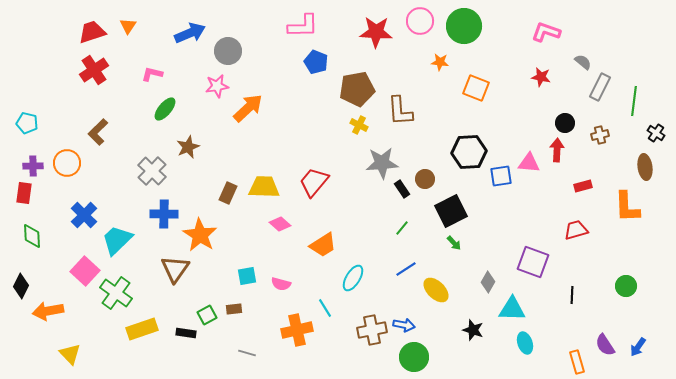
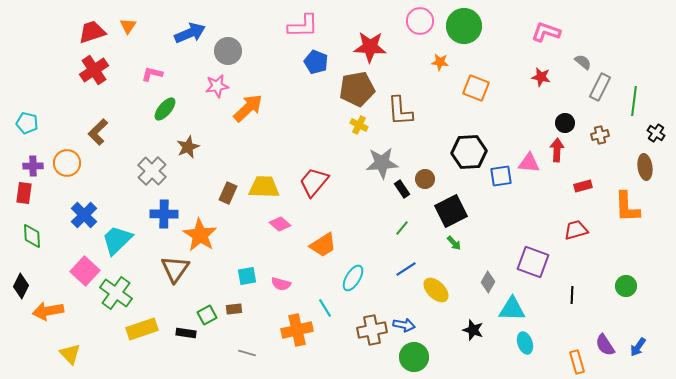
red star at (376, 32): moved 6 px left, 15 px down
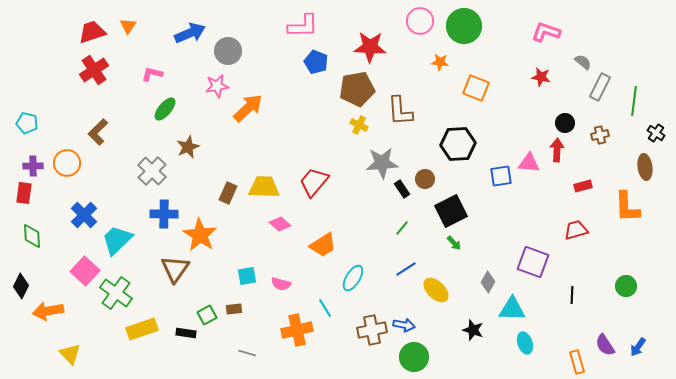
black hexagon at (469, 152): moved 11 px left, 8 px up
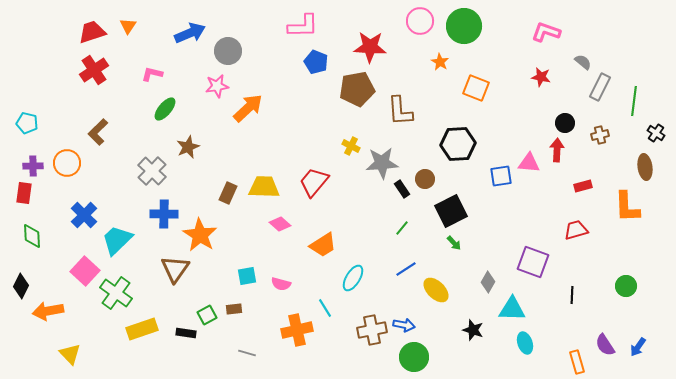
orange star at (440, 62): rotated 24 degrees clockwise
yellow cross at (359, 125): moved 8 px left, 21 px down
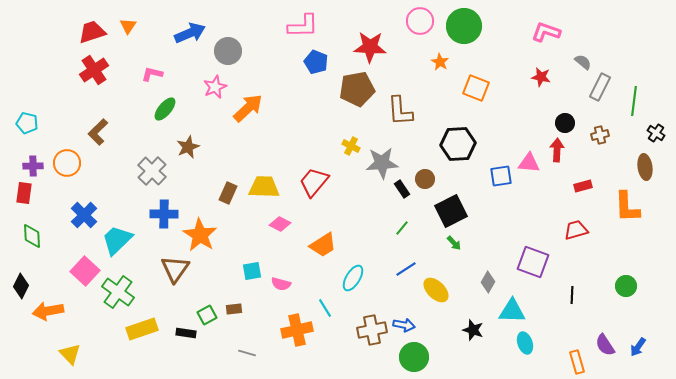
pink star at (217, 86): moved 2 px left, 1 px down; rotated 15 degrees counterclockwise
pink diamond at (280, 224): rotated 15 degrees counterclockwise
cyan square at (247, 276): moved 5 px right, 5 px up
green cross at (116, 293): moved 2 px right, 1 px up
cyan triangle at (512, 309): moved 2 px down
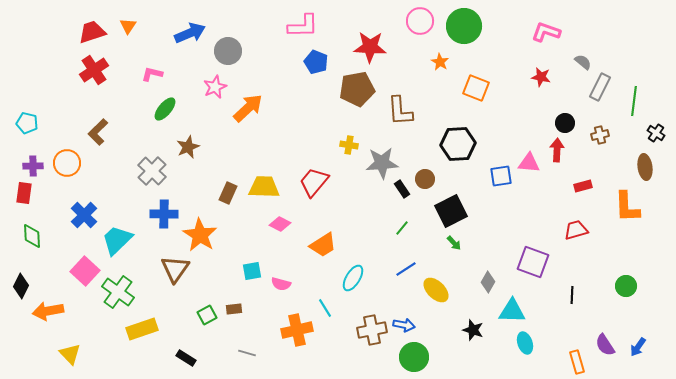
yellow cross at (351, 146): moved 2 px left, 1 px up; rotated 18 degrees counterclockwise
black rectangle at (186, 333): moved 25 px down; rotated 24 degrees clockwise
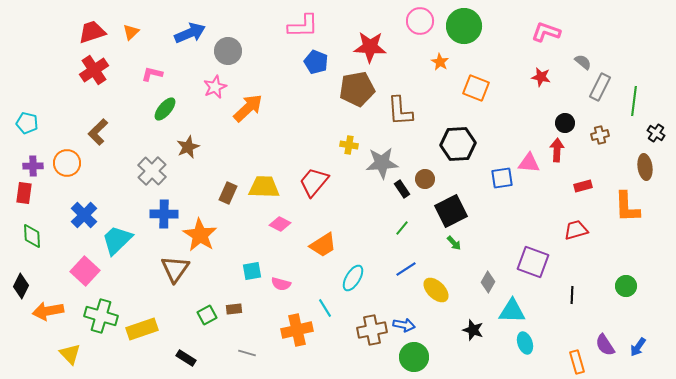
orange triangle at (128, 26): moved 3 px right, 6 px down; rotated 12 degrees clockwise
blue square at (501, 176): moved 1 px right, 2 px down
green cross at (118, 292): moved 17 px left, 24 px down; rotated 20 degrees counterclockwise
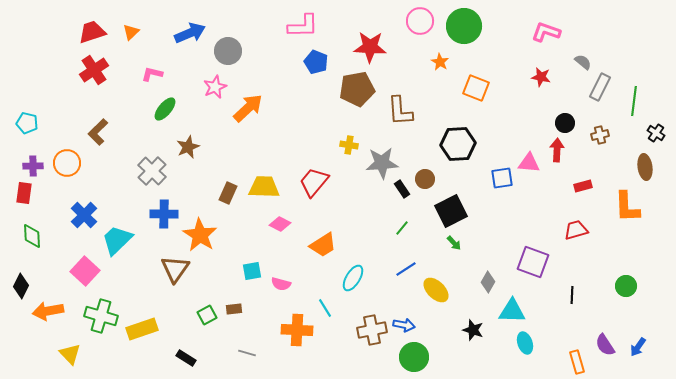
orange cross at (297, 330): rotated 16 degrees clockwise
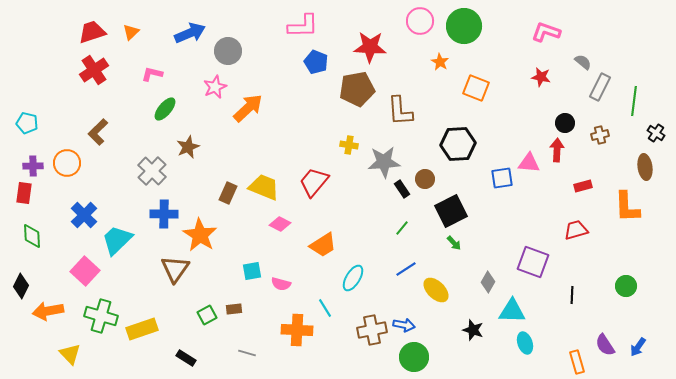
gray star at (382, 163): moved 2 px right, 1 px up
yellow trapezoid at (264, 187): rotated 20 degrees clockwise
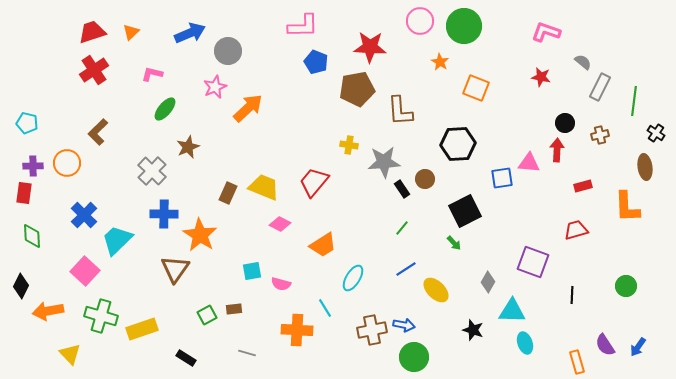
black square at (451, 211): moved 14 px right
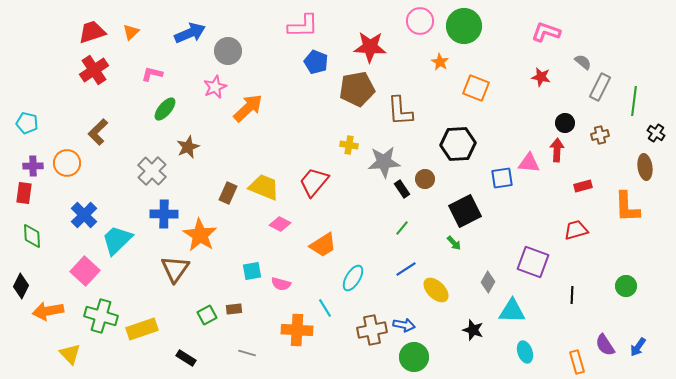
cyan ellipse at (525, 343): moved 9 px down
